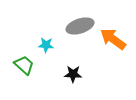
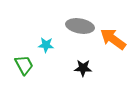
gray ellipse: rotated 28 degrees clockwise
green trapezoid: rotated 20 degrees clockwise
black star: moved 10 px right, 6 px up
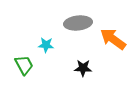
gray ellipse: moved 2 px left, 3 px up; rotated 16 degrees counterclockwise
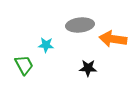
gray ellipse: moved 2 px right, 2 px down
orange arrow: rotated 28 degrees counterclockwise
black star: moved 5 px right
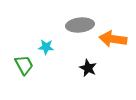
cyan star: moved 2 px down
black star: rotated 24 degrees clockwise
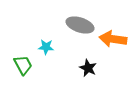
gray ellipse: rotated 24 degrees clockwise
green trapezoid: moved 1 px left
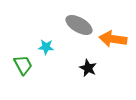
gray ellipse: moved 1 px left; rotated 12 degrees clockwise
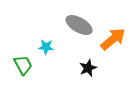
orange arrow: rotated 132 degrees clockwise
black star: rotated 24 degrees clockwise
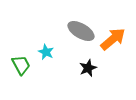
gray ellipse: moved 2 px right, 6 px down
cyan star: moved 5 px down; rotated 21 degrees clockwise
green trapezoid: moved 2 px left
